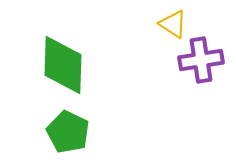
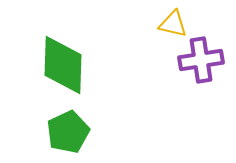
yellow triangle: rotated 20 degrees counterclockwise
green pentagon: rotated 21 degrees clockwise
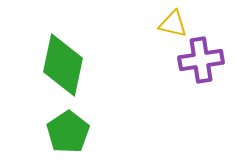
green diamond: rotated 10 degrees clockwise
green pentagon: rotated 9 degrees counterclockwise
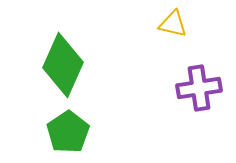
purple cross: moved 2 px left, 28 px down
green diamond: rotated 12 degrees clockwise
